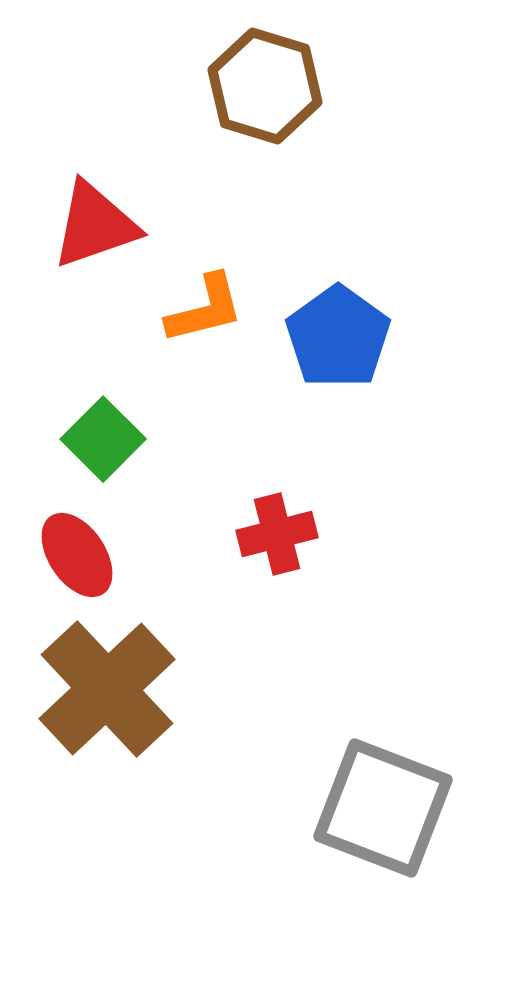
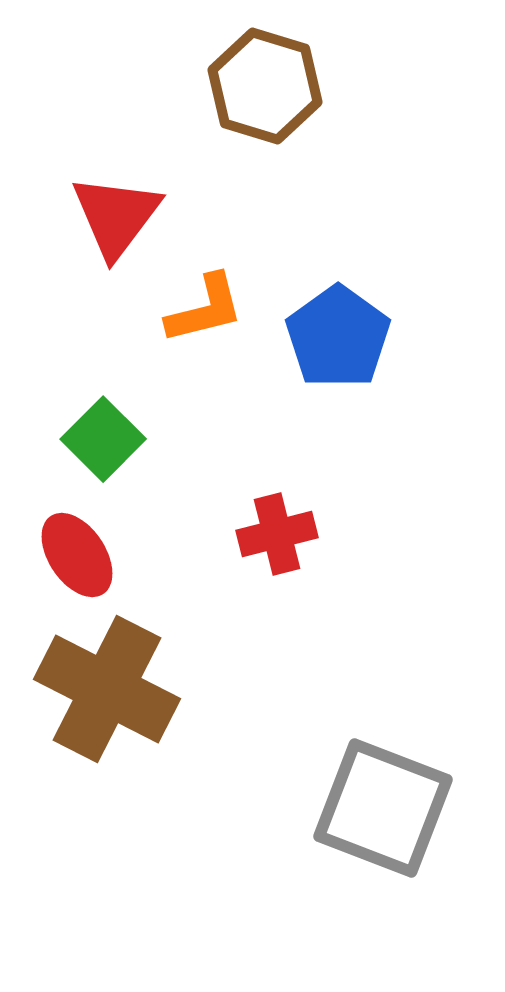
red triangle: moved 21 px right, 9 px up; rotated 34 degrees counterclockwise
brown cross: rotated 20 degrees counterclockwise
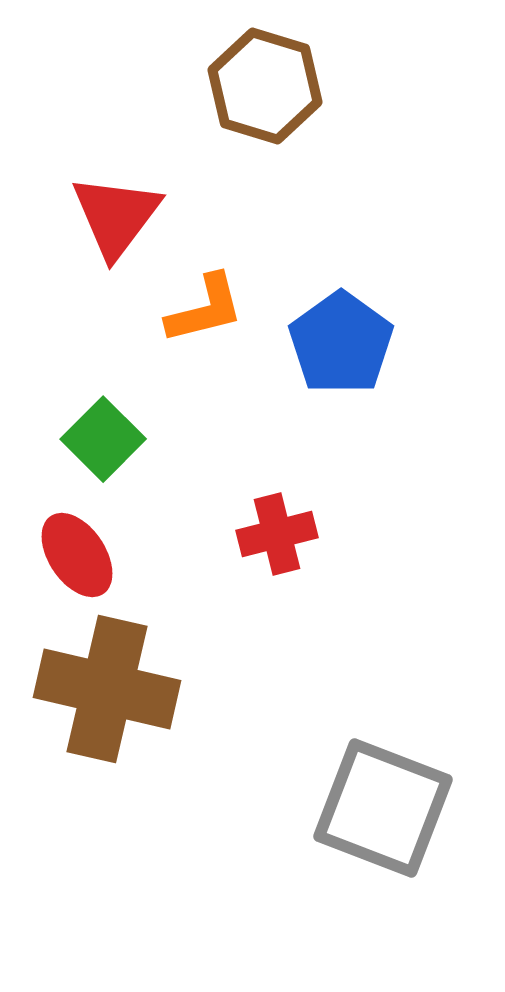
blue pentagon: moved 3 px right, 6 px down
brown cross: rotated 14 degrees counterclockwise
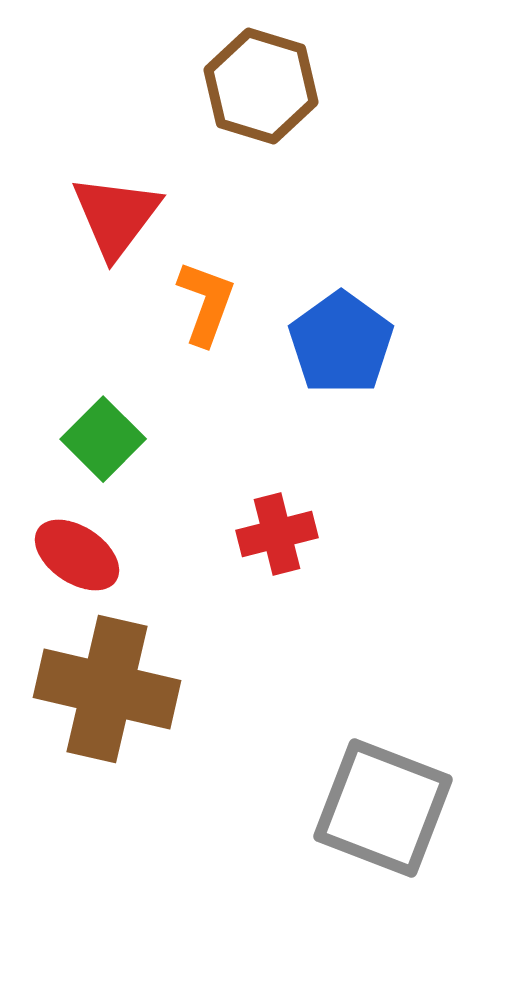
brown hexagon: moved 4 px left
orange L-shape: moved 1 px right, 6 px up; rotated 56 degrees counterclockwise
red ellipse: rotated 22 degrees counterclockwise
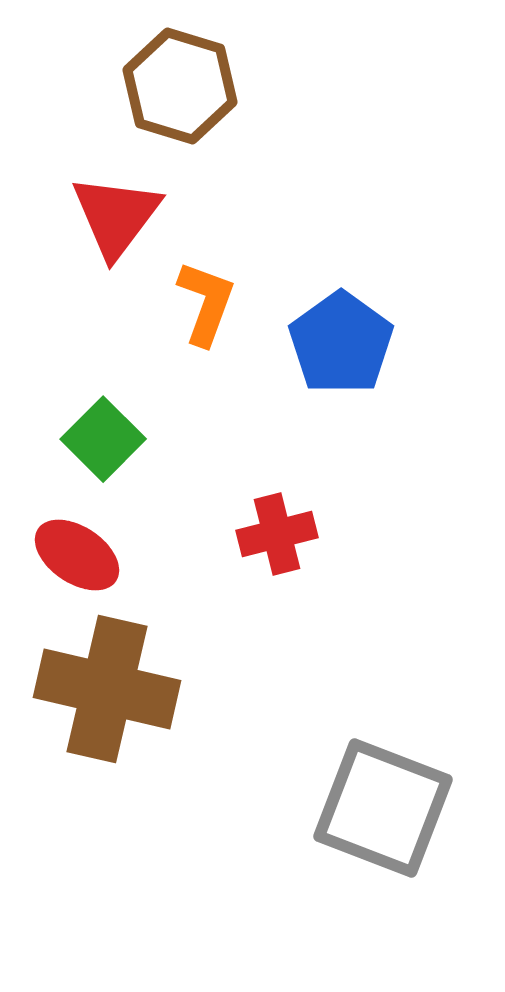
brown hexagon: moved 81 px left
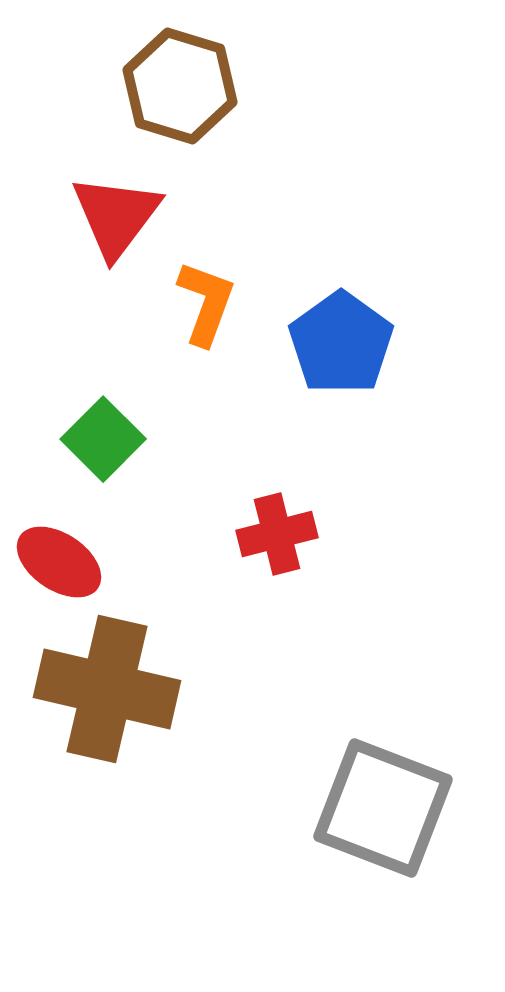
red ellipse: moved 18 px left, 7 px down
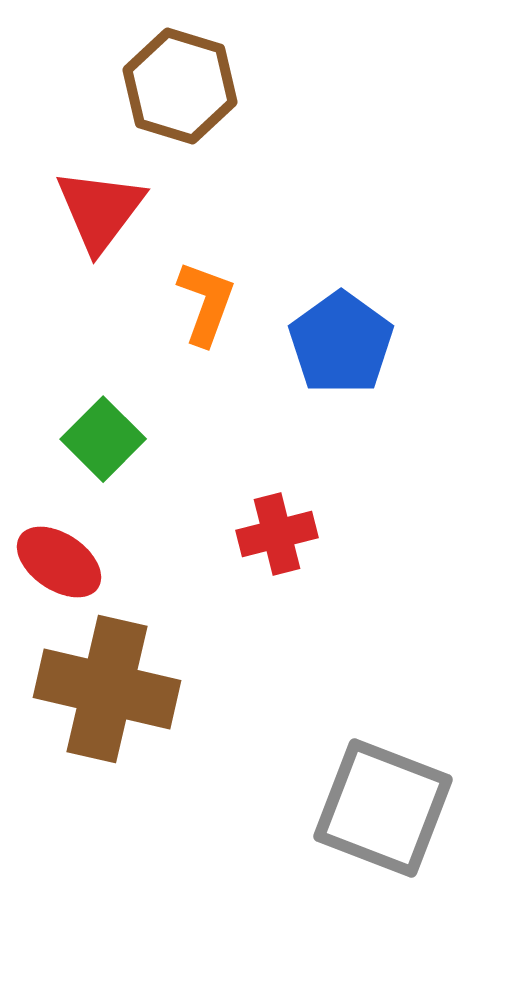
red triangle: moved 16 px left, 6 px up
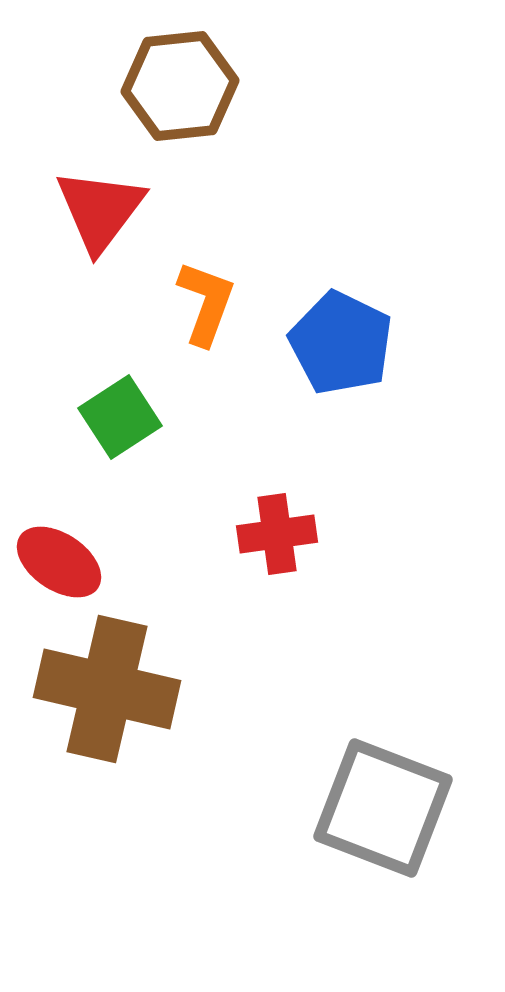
brown hexagon: rotated 23 degrees counterclockwise
blue pentagon: rotated 10 degrees counterclockwise
green square: moved 17 px right, 22 px up; rotated 12 degrees clockwise
red cross: rotated 6 degrees clockwise
